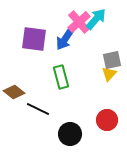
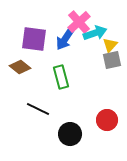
cyan arrow: moved 1 px left, 14 px down; rotated 30 degrees clockwise
yellow triangle: moved 1 px right, 29 px up
brown diamond: moved 6 px right, 25 px up
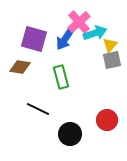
purple square: rotated 8 degrees clockwise
brown diamond: rotated 30 degrees counterclockwise
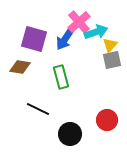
cyan arrow: moved 1 px right, 1 px up
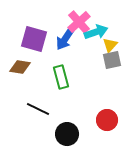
black circle: moved 3 px left
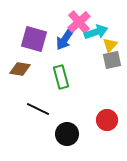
brown diamond: moved 2 px down
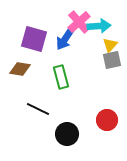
cyan arrow: moved 3 px right, 6 px up; rotated 15 degrees clockwise
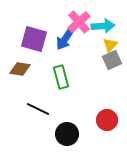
cyan arrow: moved 4 px right
gray square: rotated 12 degrees counterclockwise
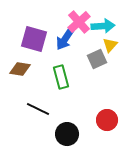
gray square: moved 15 px left, 1 px up
